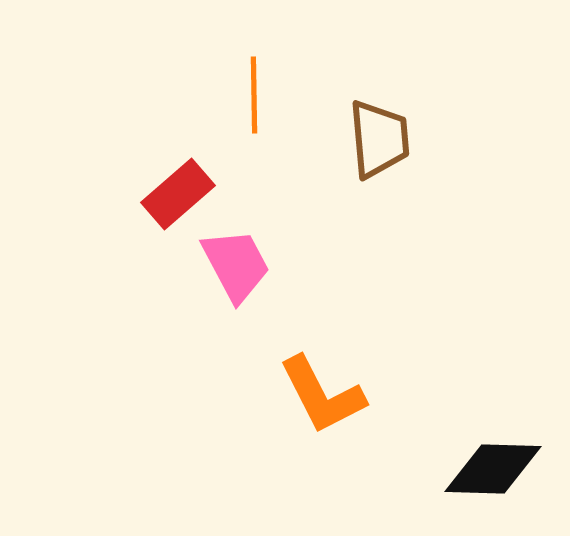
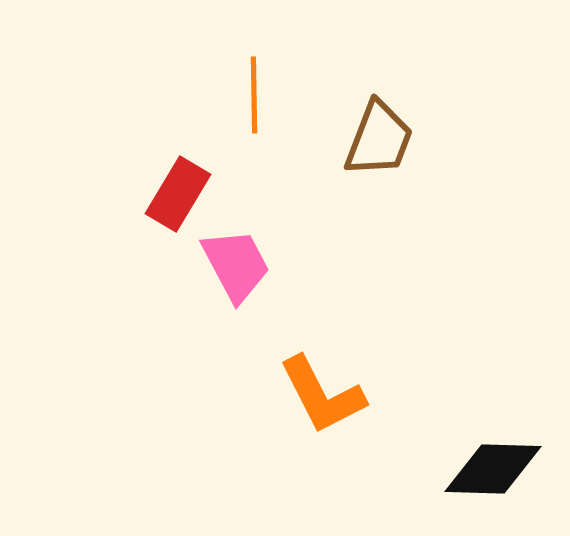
brown trapezoid: rotated 26 degrees clockwise
red rectangle: rotated 18 degrees counterclockwise
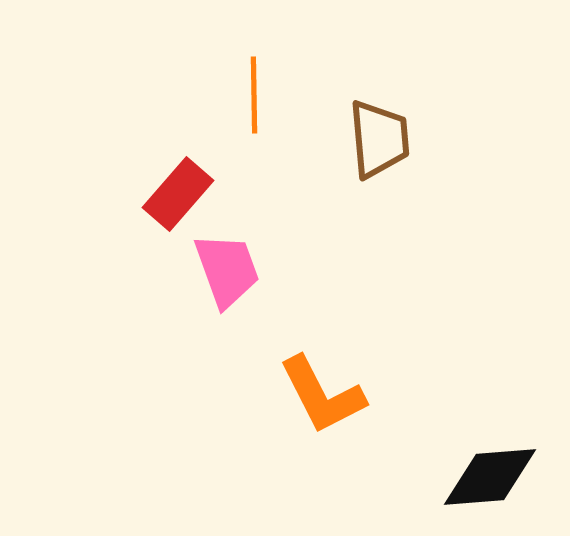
brown trapezoid: rotated 26 degrees counterclockwise
red rectangle: rotated 10 degrees clockwise
pink trapezoid: moved 9 px left, 5 px down; rotated 8 degrees clockwise
black diamond: moved 3 px left, 8 px down; rotated 6 degrees counterclockwise
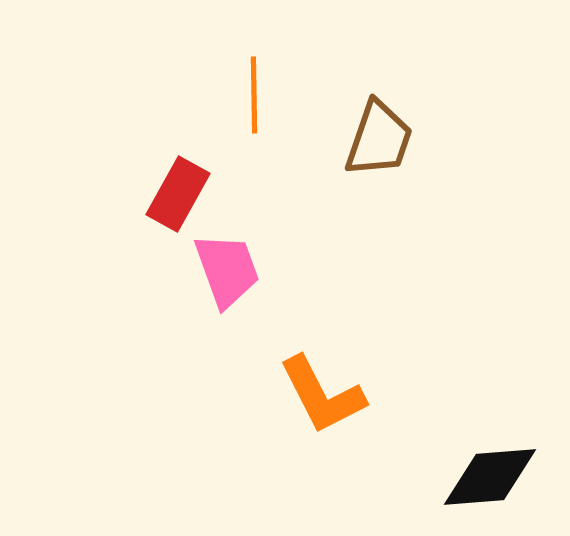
brown trapezoid: rotated 24 degrees clockwise
red rectangle: rotated 12 degrees counterclockwise
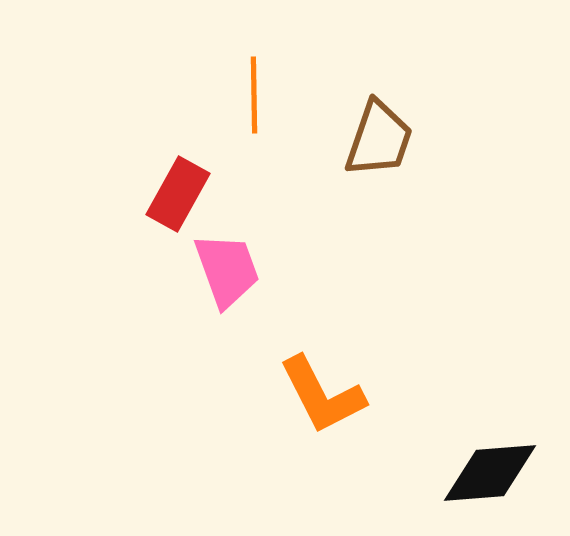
black diamond: moved 4 px up
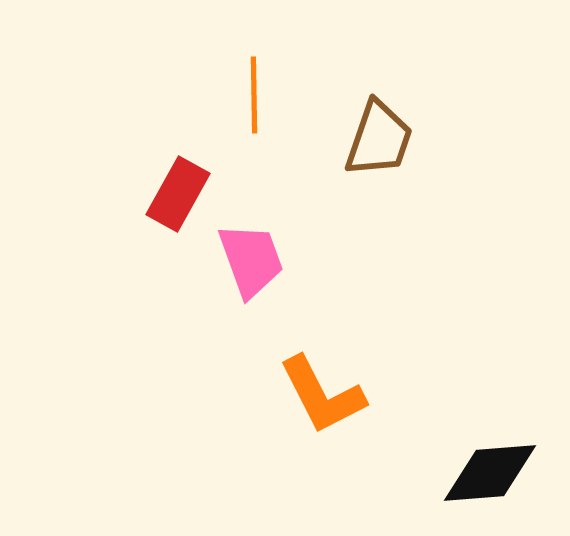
pink trapezoid: moved 24 px right, 10 px up
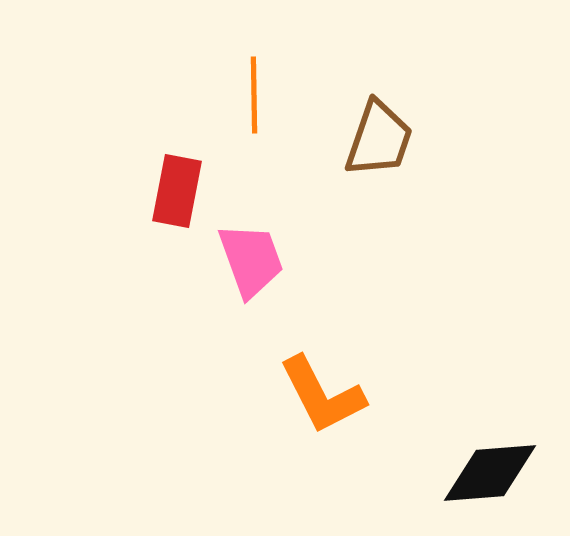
red rectangle: moved 1 px left, 3 px up; rotated 18 degrees counterclockwise
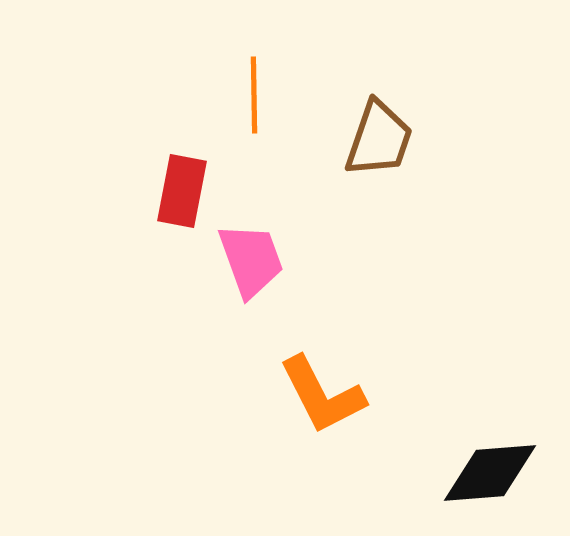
red rectangle: moved 5 px right
